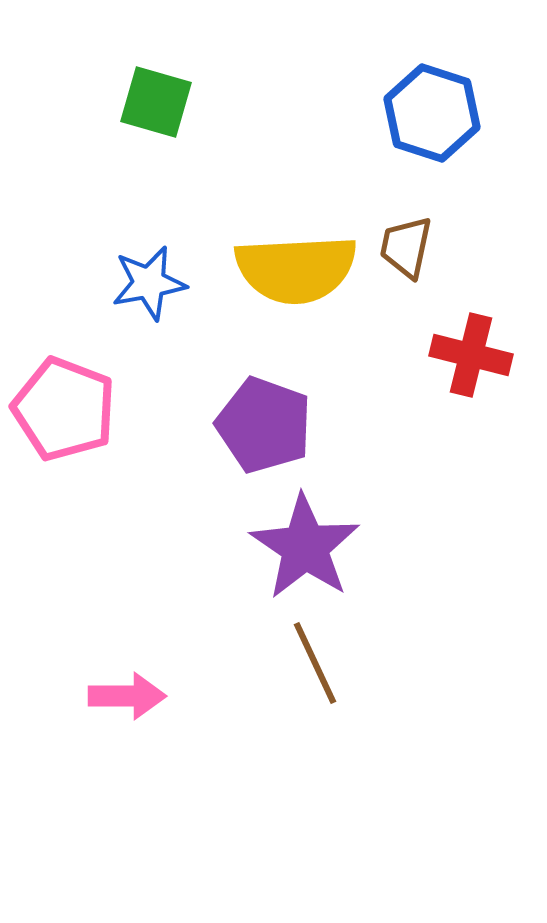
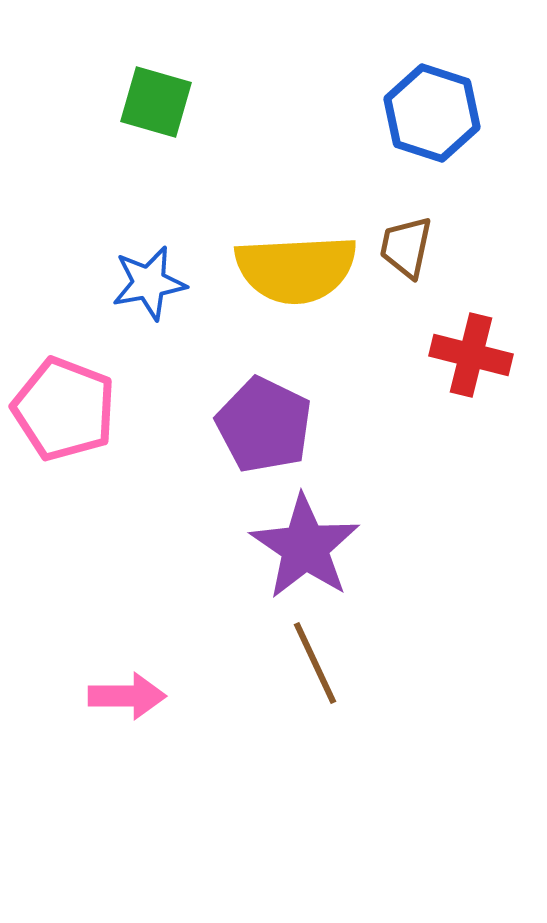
purple pentagon: rotated 6 degrees clockwise
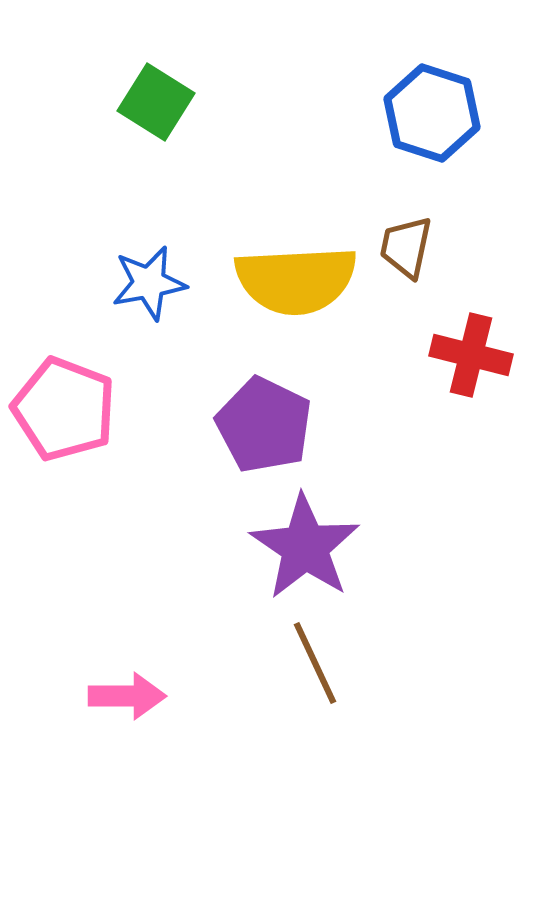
green square: rotated 16 degrees clockwise
yellow semicircle: moved 11 px down
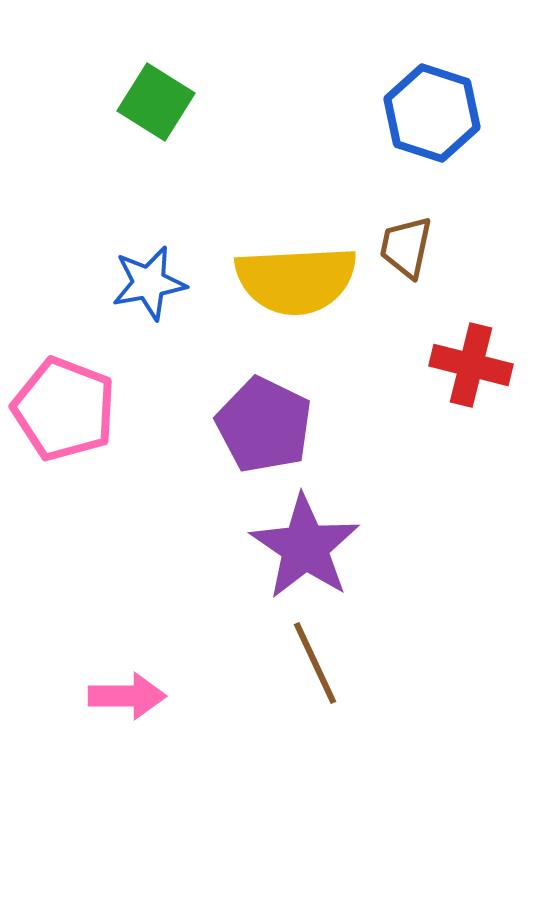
red cross: moved 10 px down
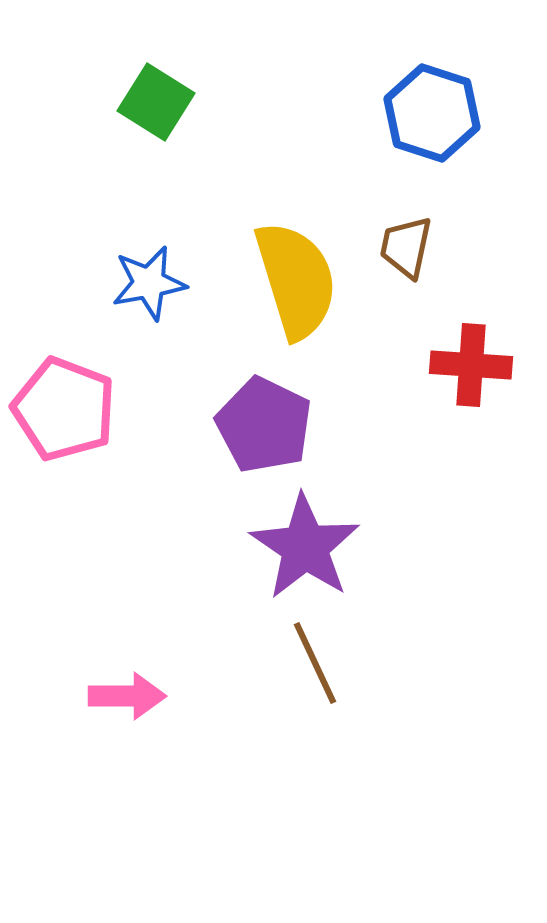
yellow semicircle: rotated 104 degrees counterclockwise
red cross: rotated 10 degrees counterclockwise
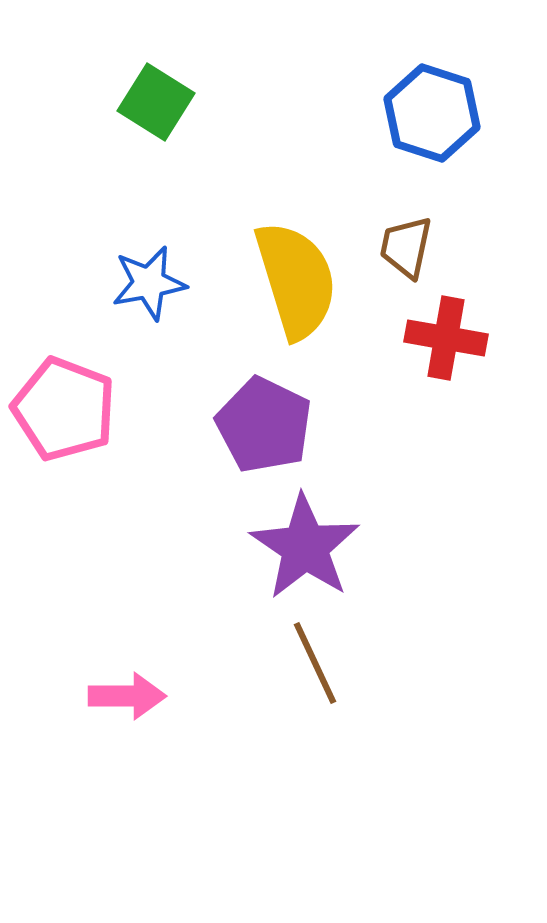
red cross: moved 25 px left, 27 px up; rotated 6 degrees clockwise
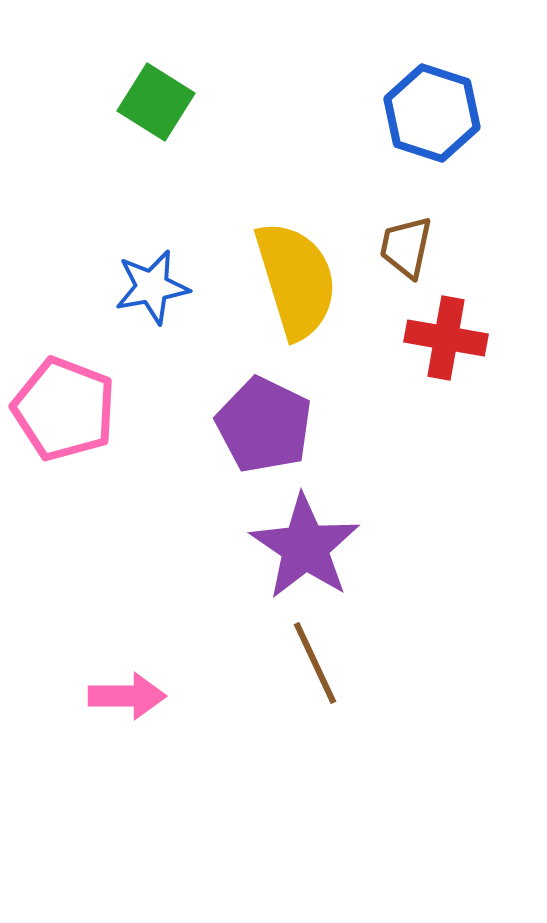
blue star: moved 3 px right, 4 px down
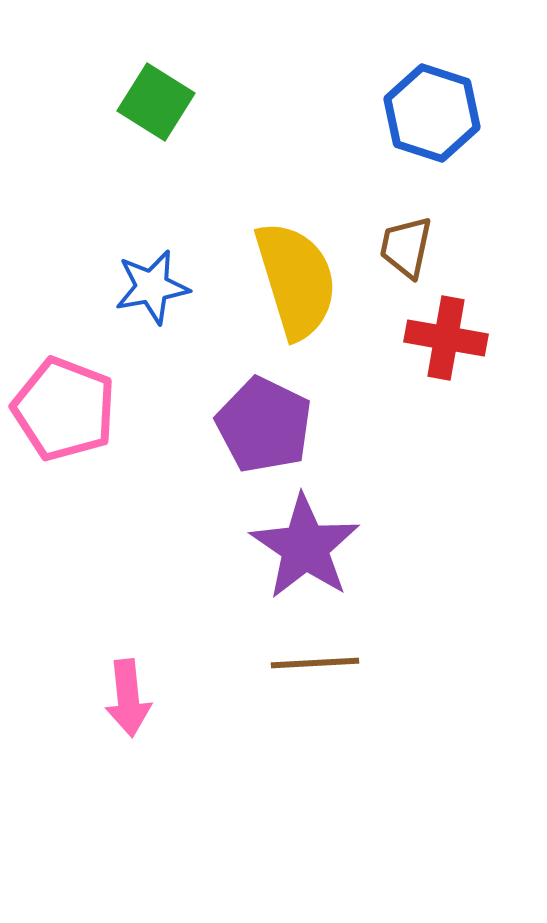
brown line: rotated 68 degrees counterclockwise
pink arrow: moved 1 px right, 2 px down; rotated 84 degrees clockwise
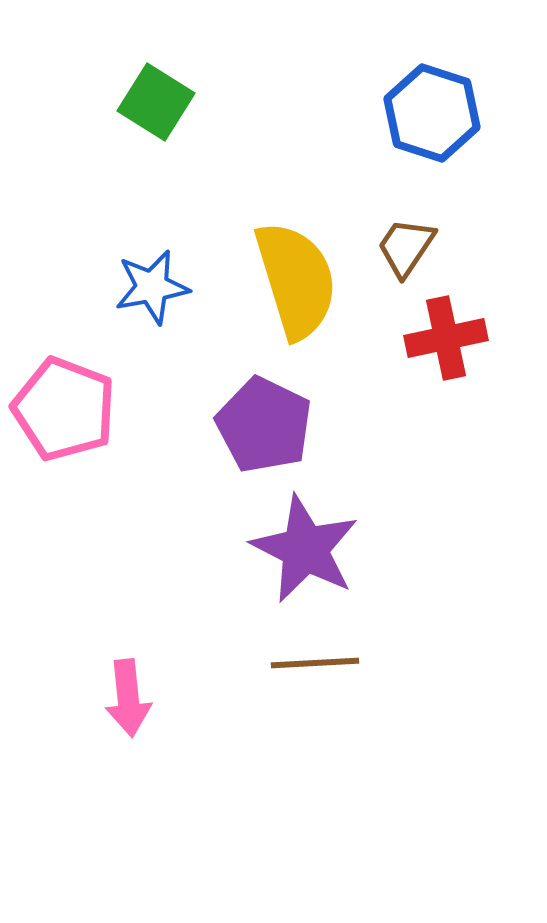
brown trapezoid: rotated 22 degrees clockwise
red cross: rotated 22 degrees counterclockwise
purple star: moved 2 px down; rotated 7 degrees counterclockwise
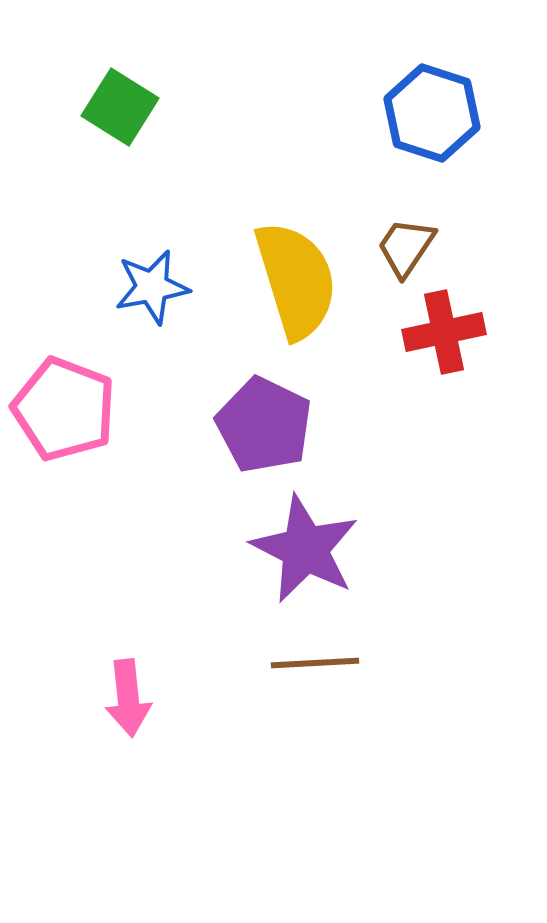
green square: moved 36 px left, 5 px down
red cross: moved 2 px left, 6 px up
